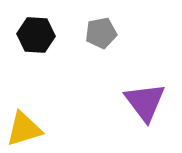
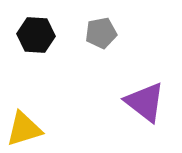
purple triangle: rotated 15 degrees counterclockwise
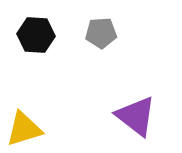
gray pentagon: rotated 8 degrees clockwise
purple triangle: moved 9 px left, 14 px down
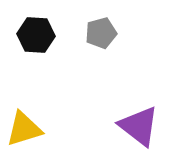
gray pentagon: rotated 12 degrees counterclockwise
purple triangle: moved 3 px right, 10 px down
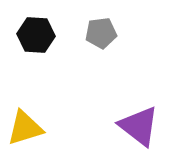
gray pentagon: rotated 8 degrees clockwise
yellow triangle: moved 1 px right, 1 px up
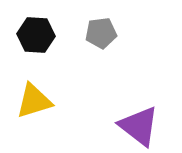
yellow triangle: moved 9 px right, 27 px up
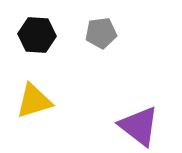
black hexagon: moved 1 px right
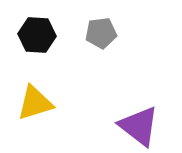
yellow triangle: moved 1 px right, 2 px down
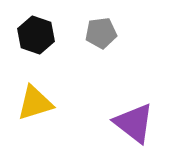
black hexagon: moved 1 px left; rotated 15 degrees clockwise
purple triangle: moved 5 px left, 3 px up
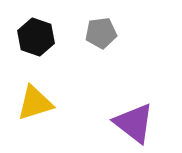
black hexagon: moved 2 px down
